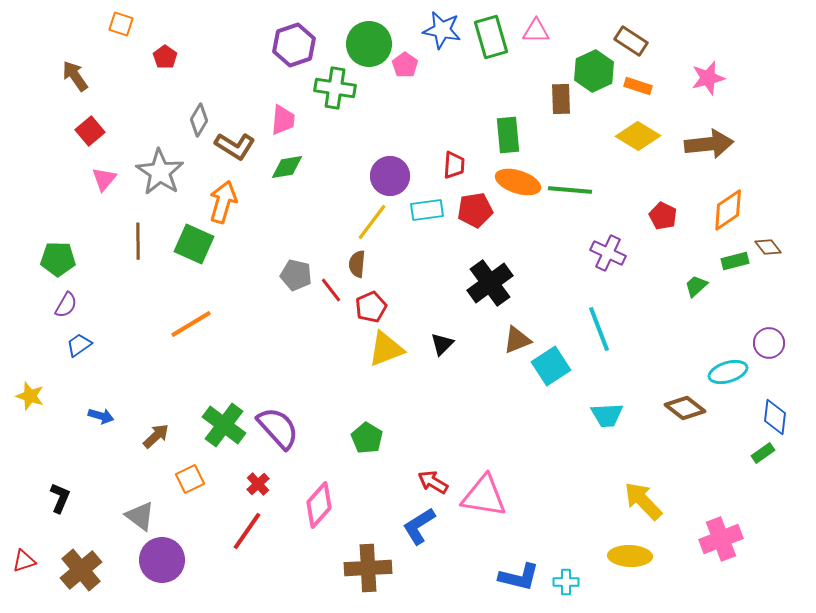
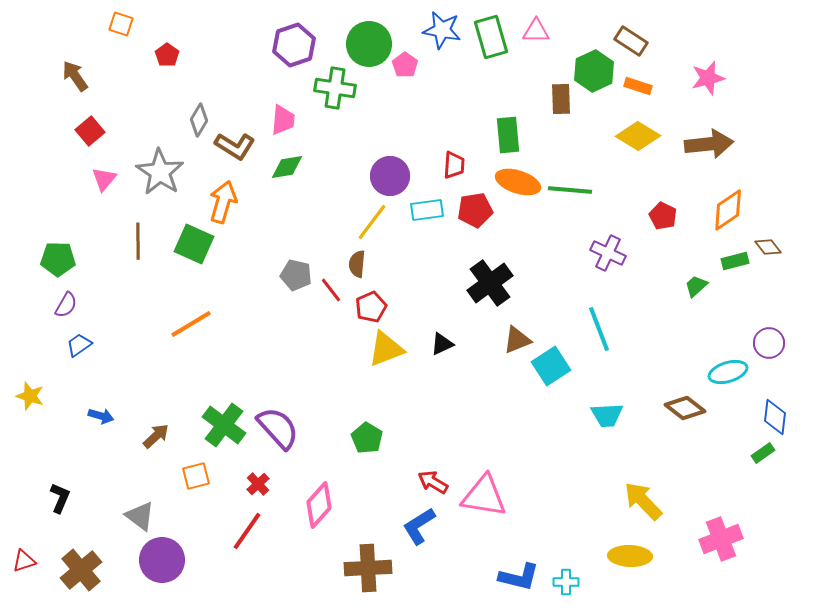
red pentagon at (165, 57): moved 2 px right, 2 px up
black triangle at (442, 344): rotated 20 degrees clockwise
orange square at (190, 479): moved 6 px right, 3 px up; rotated 12 degrees clockwise
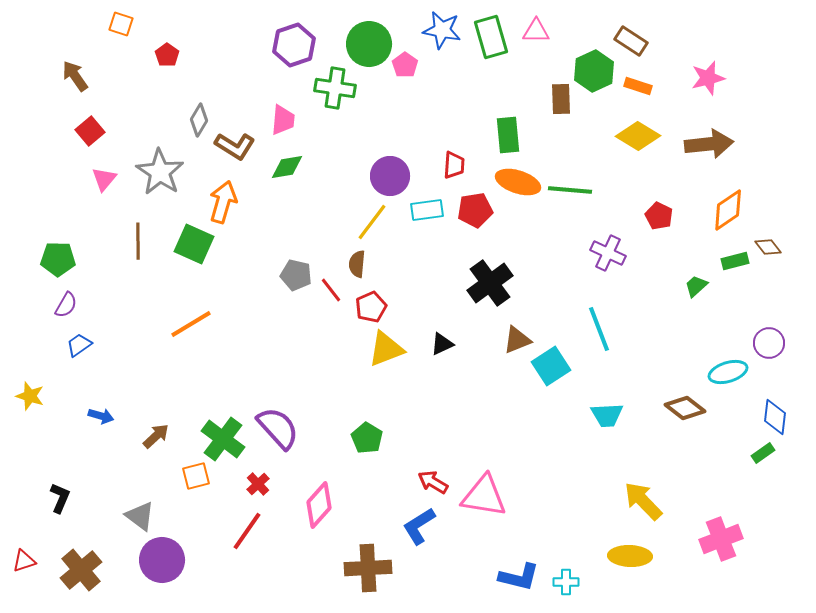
red pentagon at (663, 216): moved 4 px left
green cross at (224, 425): moved 1 px left, 14 px down
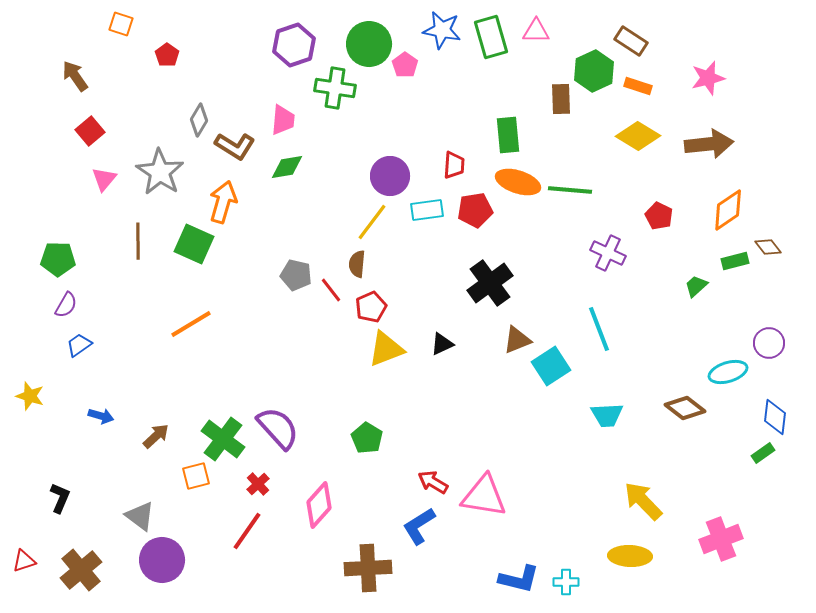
blue L-shape at (519, 577): moved 2 px down
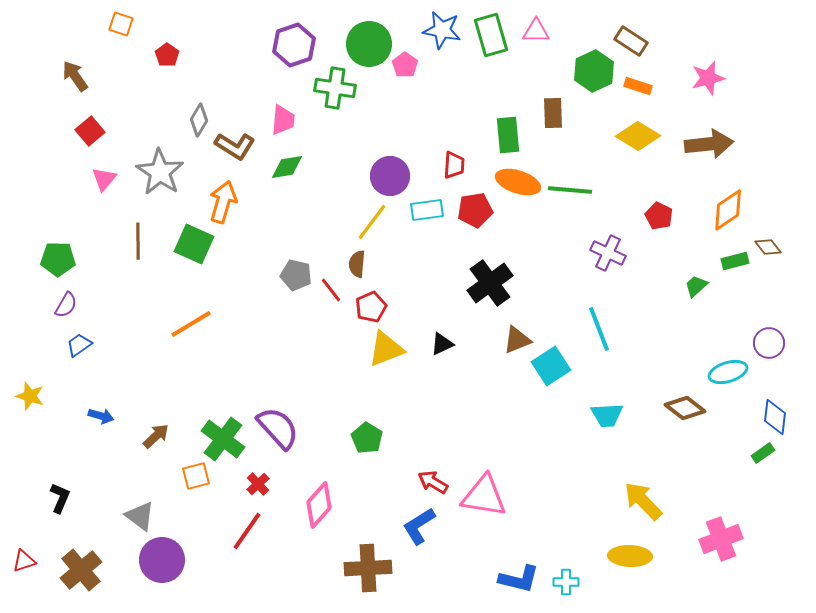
green rectangle at (491, 37): moved 2 px up
brown rectangle at (561, 99): moved 8 px left, 14 px down
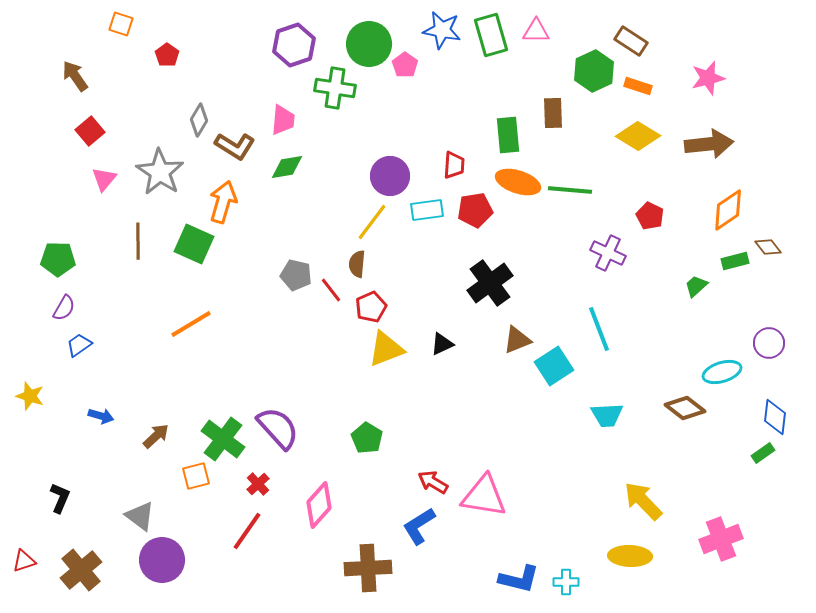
red pentagon at (659, 216): moved 9 px left
purple semicircle at (66, 305): moved 2 px left, 3 px down
cyan square at (551, 366): moved 3 px right
cyan ellipse at (728, 372): moved 6 px left
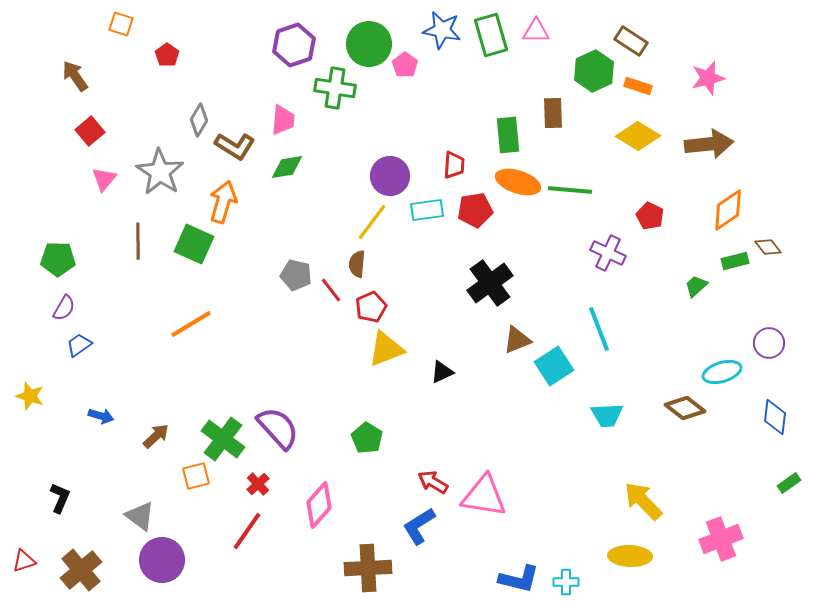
black triangle at (442, 344): moved 28 px down
green rectangle at (763, 453): moved 26 px right, 30 px down
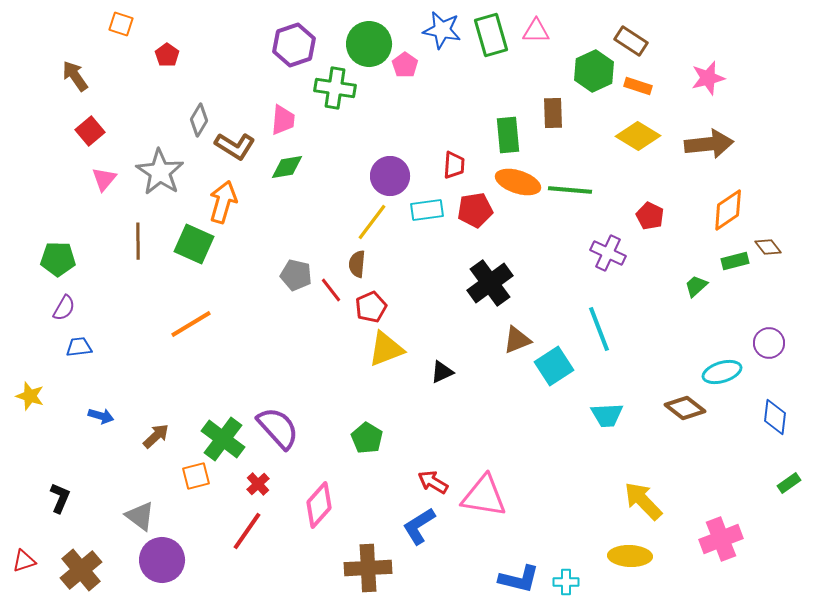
blue trapezoid at (79, 345): moved 2 px down; rotated 28 degrees clockwise
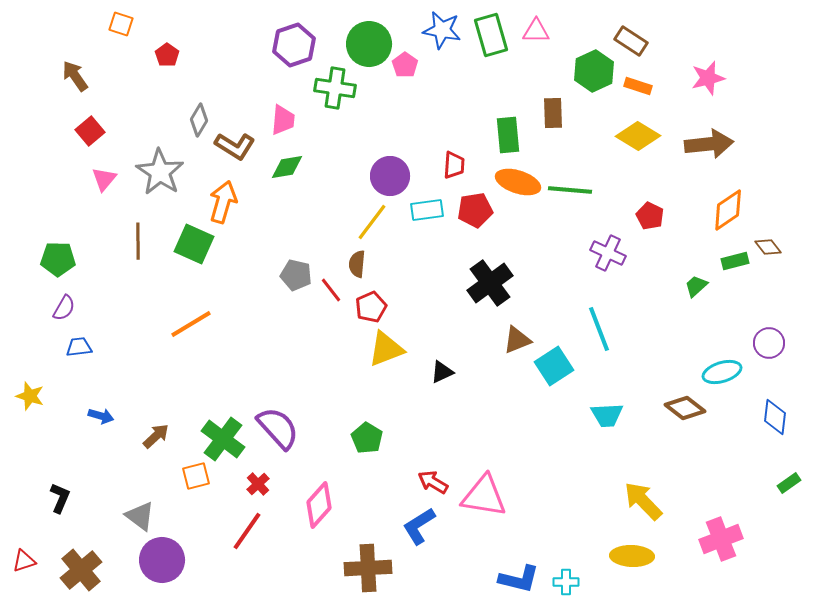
yellow ellipse at (630, 556): moved 2 px right
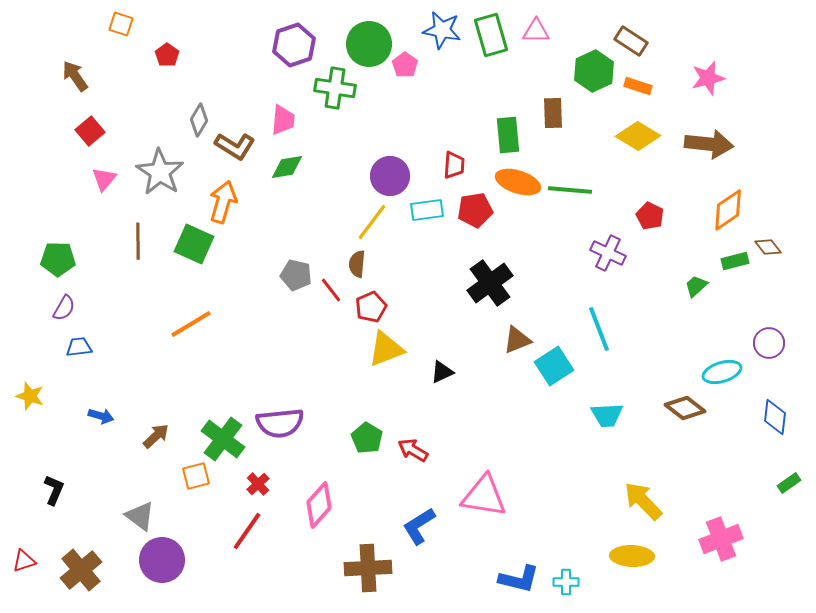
brown arrow at (709, 144): rotated 12 degrees clockwise
purple semicircle at (278, 428): moved 2 px right, 5 px up; rotated 126 degrees clockwise
red arrow at (433, 482): moved 20 px left, 32 px up
black L-shape at (60, 498): moved 6 px left, 8 px up
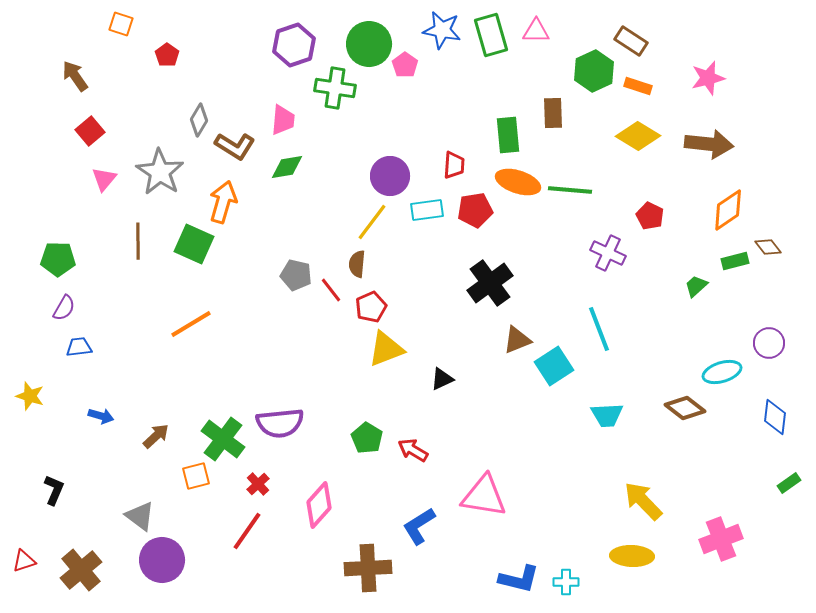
black triangle at (442, 372): moved 7 px down
